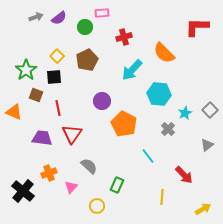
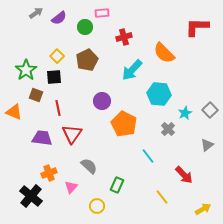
gray arrow: moved 4 px up; rotated 16 degrees counterclockwise
black cross: moved 8 px right, 5 px down
yellow line: rotated 42 degrees counterclockwise
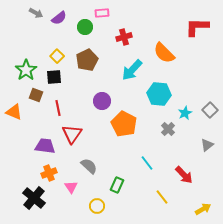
gray arrow: rotated 64 degrees clockwise
purple trapezoid: moved 3 px right, 8 px down
cyan line: moved 1 px left, 7 px down
pink triangle: rotated 16 degrees counterclockwise
black cross: moved 3 px right, 2 px down
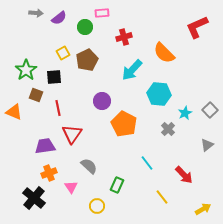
gray arrow: rotated 24 degrees counterclockwise
red L-shape: rotated 25 degrees counterclockwise
yellow square: moved 6 px right, 3 px up; rotated 16 degrees clockwise
purple trapezoid: rotated 15 degrees counterclockwise
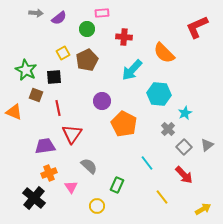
green circle: moved 2 px right, 2 px down
red cross: rotated 21 degrees clockwise
green star: rotated 10 degrees counterclockwise
gray square: moved 26 px left, 37 px down
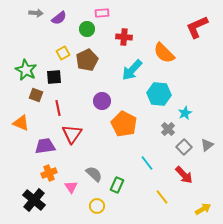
orange triangle: moved 7 px right, 11 px down
gray semicircle: moved 5 px right, 8 px down
black cross: moved 2 px down
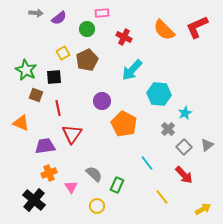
red cross: rotated 21 degrees clockwise
orange semicircle: moved 23 px up
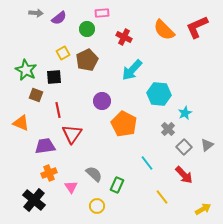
red line: moved 2 px down
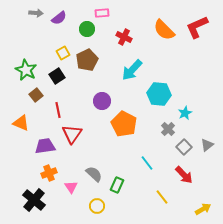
black square: moved 3 px right, 1 px up; rotated 28 degrees counterclockwise
brown square: rotated 32 degrees clockwise
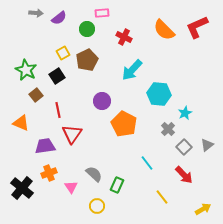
black cross: moved 12 px left, 12 px up
